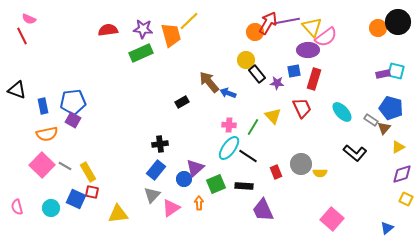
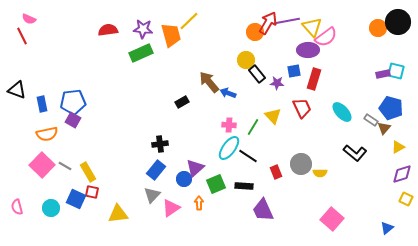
blue rectangle at (43, 106): moved 1 px left, 2 px up
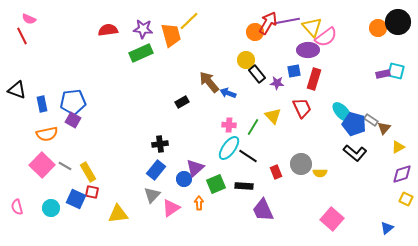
blue pentagon at (391, 108): moved 37 px left, 16 px down
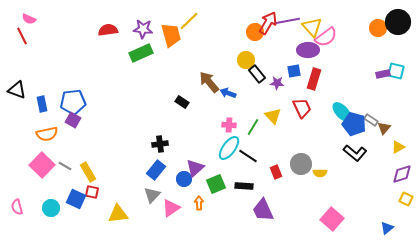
black rectangle at (182, 102): rotated 64 degrees clockwise
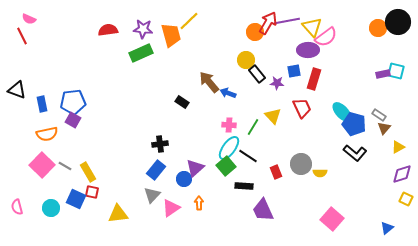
gray rectangle at (371, 120): moved 8 px right, 5 px up
green square at (216, 184): moved 10 px right, 18 px up; rotated 18 degrees counterclockwise
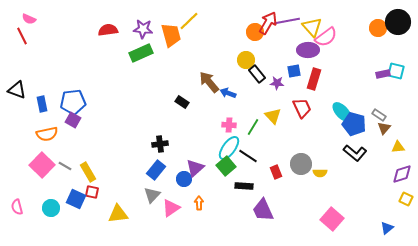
yellow triangle at (398, 147): rotated 24 degrees clockwise
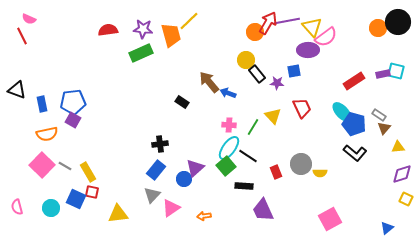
red rectangle at (314, 79): moved 40 px right, 2 px down; rotated 40 degrees clockwise
orange arrow at (199, 203): moved 5 px right, 13 px down; rotated 96 degrees counterclockwise
pink square at (332, 219): moved 2 px left; rotated 20 degrees clockwise
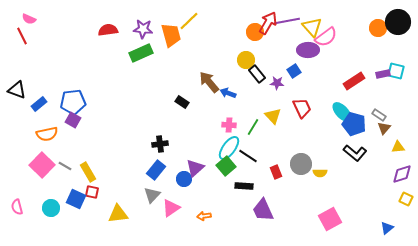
blue square at (294, 71): rotated 24 degrees counterclockwise
blue rectangle at (42, 104): moved 3 px left; rotated 63 degrees clockwise
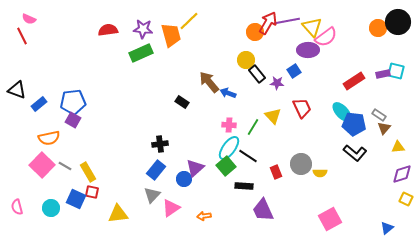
blue pentagon at (354, 124): rotated 10 degrees counterclockwise
orange semicircle at (47, 134): moved 2 px right, 4 px down
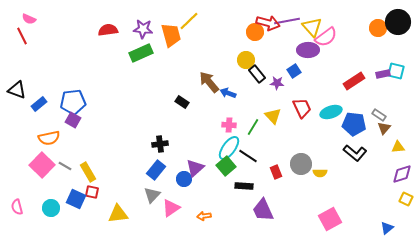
red arrow at (268, 23): rotated 75 degrees clockwise
cyan ellipse at (342, 112): moved 11 px left; rotated 65 degrees counterclockwise
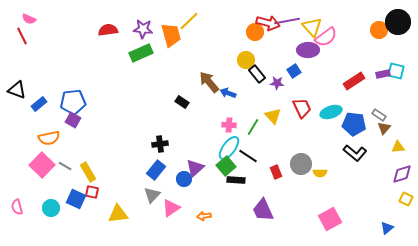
orange circle at (378, 28): moved 1 px right, 2 px down
black rectangle at (244, 186): moved 8 px left, 6 px up
